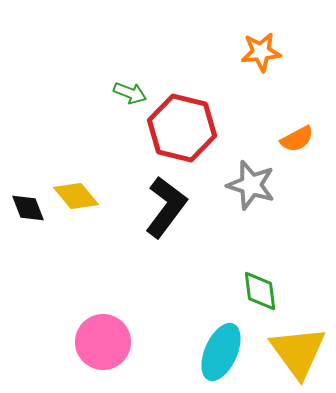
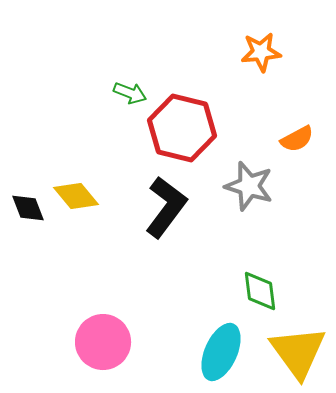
gray star: moved 2 px left, 1 px down
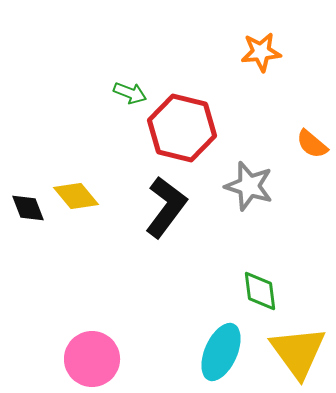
orange semicircle: moved 15 px right, 5 px down; rotated 68 degrees clockwise
pink circle: moved 11 px left, 17 px down
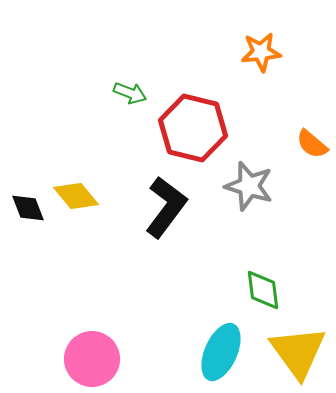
red hexagon: moved 11 px right
green diamond: moved 3 px right, 1 px up
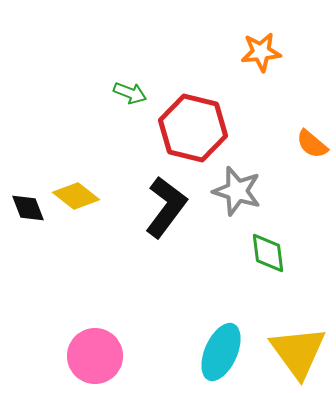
gray star: moved 12 px left, 5 px down
yellow diamond: rotated 12 degrees counterclockwise
green diamond: moved 5 px right, 37 px up
pink circle: moved 3 px right, 3 px up
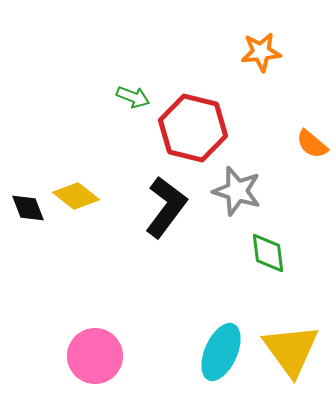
green arrow: moved 3 px right, 4 px down
yellow triangle: moved 7 px left, 2 px up
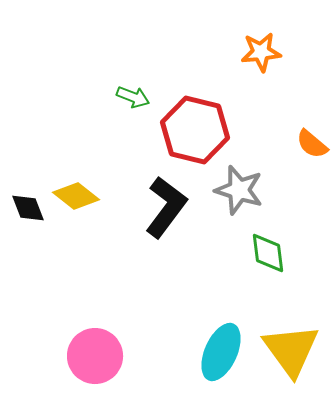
red hexagon: moved 2 px right, 2 px down
gray star: moved 2 px right, 1 px up
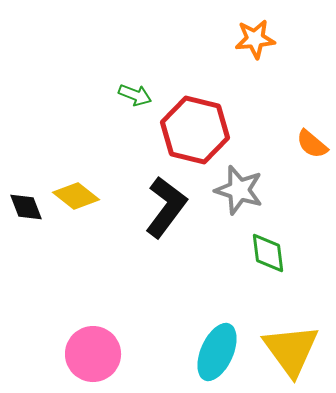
orange star: moved 6 px left, 13 px up
green arrow: moved 2 px right, 2 px up
black diamond: moved 2 px left, 1 px up
cyan ellipse: moved 4 px left
pink circle: moved 2 px left, 2 px up
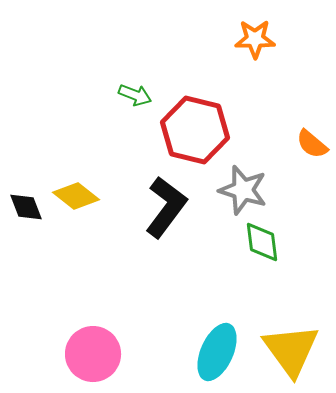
orange star: rotated 6 degrees clockwise
gray star: moved 4 px right
green diamond: moved 6 px left, 11 px up
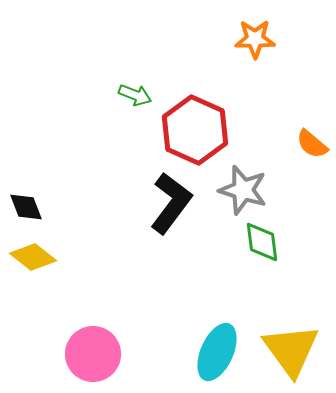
red hexagon: rotated 10 degrees clockwise
yellow diamond: moved 43 px left, 61 px down
black L-shape: moved 5 px right, 4 px up
